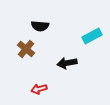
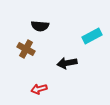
brown cross: rotated 12 degrees counterclockwise
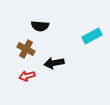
black arrow: moved 13 px left
red arrow: moved 12 px left, 13 px up
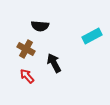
black arrow: rotated 72 degrees clockwise
red arrow: rotated 63 degrees clockwise
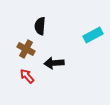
black semicircle: rotated 90 degrees clockwise
cyan rectangle: moved 1 px right, 1 px up
black arrow: rotated 66 degrees counterclockwise
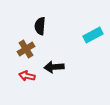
brown cross: rotated 30 degrees clockwise
black arrow: moved 4 px down
red arrow: rotated 35 degrees counterclockwise
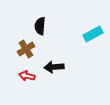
cyan rectangle: moved 1 px up
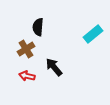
black semicircle: moved 2 px left, 1 px down
cyan rectangle: rotated 12 degrees counterclockwise
black arrow: rotated 54 degrees clockwise
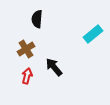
black semicircle: moved 1 px left, 8 px up
red arrow: rotated 91 degrees clockwise
